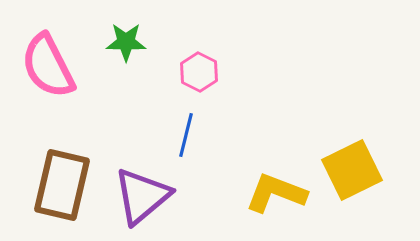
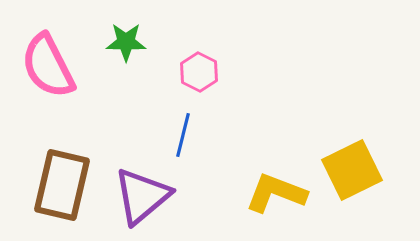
blue line: moved 3 px left
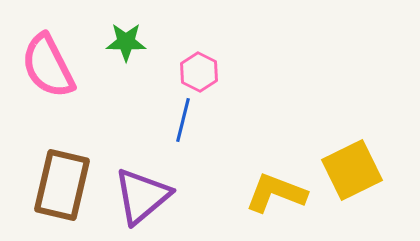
blue line: moved 15 px up
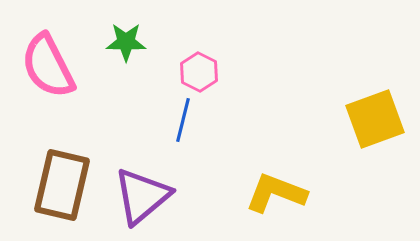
yellow square: moved 23 px right, 51 px up; rotated 6 degrees clockwise
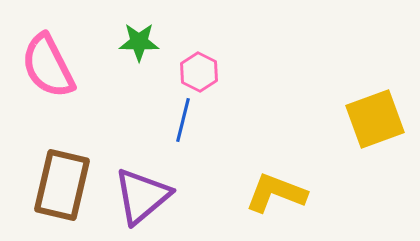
green star: moved 13 px right
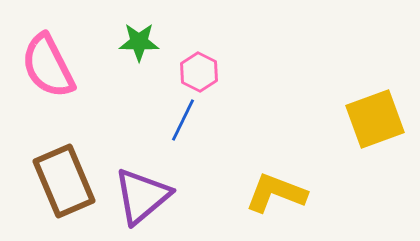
blue line: rotated 12 degrees clockwise
brown rectangle: moved 2 px right, 4 px up; rotated 36 degrees counterclockwise
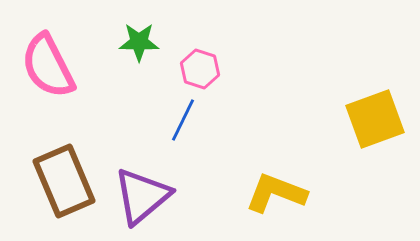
pink hexagon: moved 1 px right, 3 px up; rotated 9 degrees counterclockwise
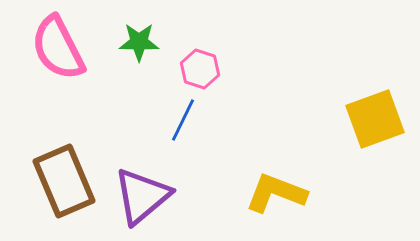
pink semicircle: moved 10 px right, 18 px up
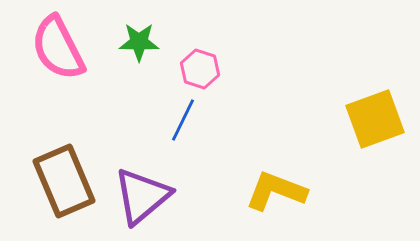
yellow L-shape: moved 2 px up
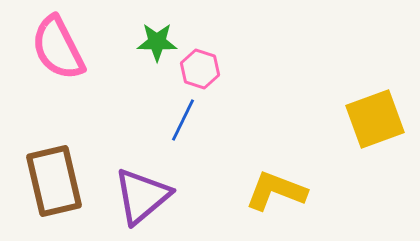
green star: moved 18 px right
brown rectangle: moved 10 px left; rotated 10 degrees clockwise
